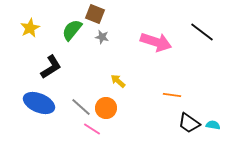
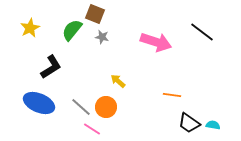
orange circle: moved 1 px up
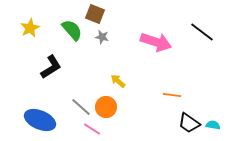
green semicircle: rotated 100 degrees clockwise
blue ellipse: moved 1 px right, 17 px down
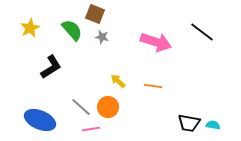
orange line: moved 19 px left, 9 px up
orange circle: moved 2 px right
black trapezoid: rotated 25 degrees counterclockwise
pink line: moved 1 px left; rotated 42 degrees counterclockwise
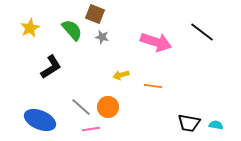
yellow arrow: moved 3 px right, 6 px up; rotated 56 degrees counterclockwise
cyan semicircle: moved 3 px right
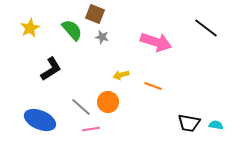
black line: moved 4 px right, 4 px up
black L-shape: moved 2 px down
orange line: rotated 12 degrees clockwise
orange circle: moved 5 px up
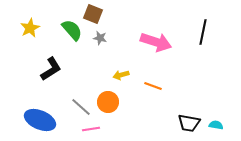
brown square: moved 2 px left
black line: moved 3 px left, 4 px down; rotated 65 degrees clockwise
gray star: moved 2 px left, 1 px down
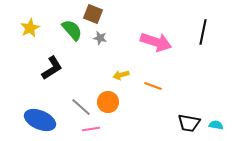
black L-shape: moved 1 px right, 1 px up
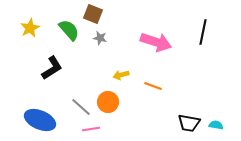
green semicircle: moved 3 px left
